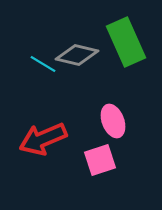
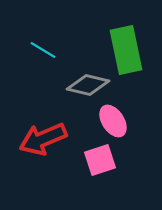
green rectangle: moved 8 px down; rotated 12 degrees clockwise
gray diamond: moved 11 px right, 30 px down
cyan line: moved 14 px up
pink ellipse: rotated 12 degrees counterclockwise
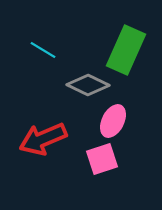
green rectangle: rotated 36 degrees clockwise
gray diamond: rotated 12 degrees clockwise
pink ellipse: rotated 60 degrees clockwise
pink square: moved 2 px right, 1 px up
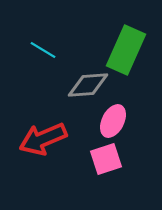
gray diamond: rotated 30 degrees counterclockwise
pink square: moved 4 px right
